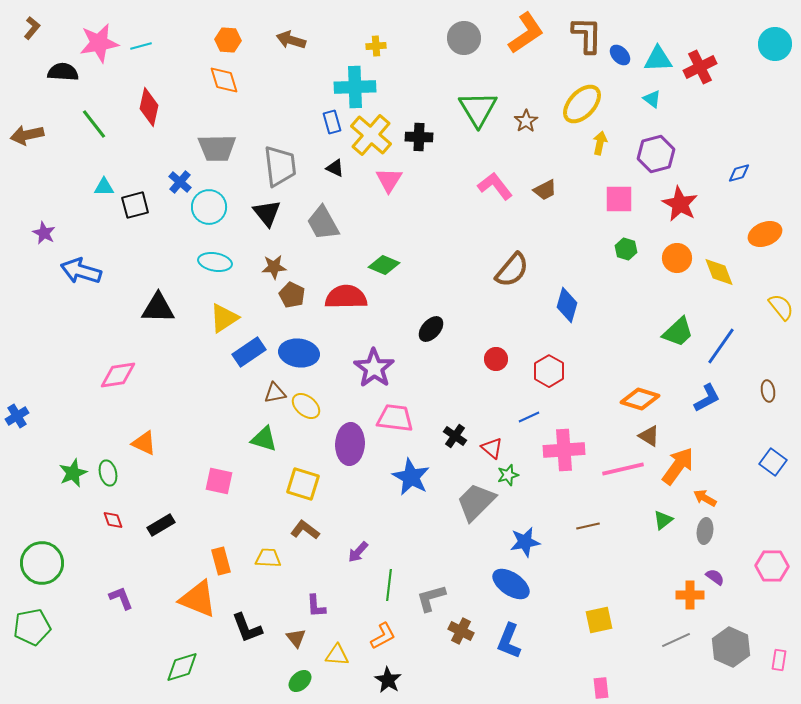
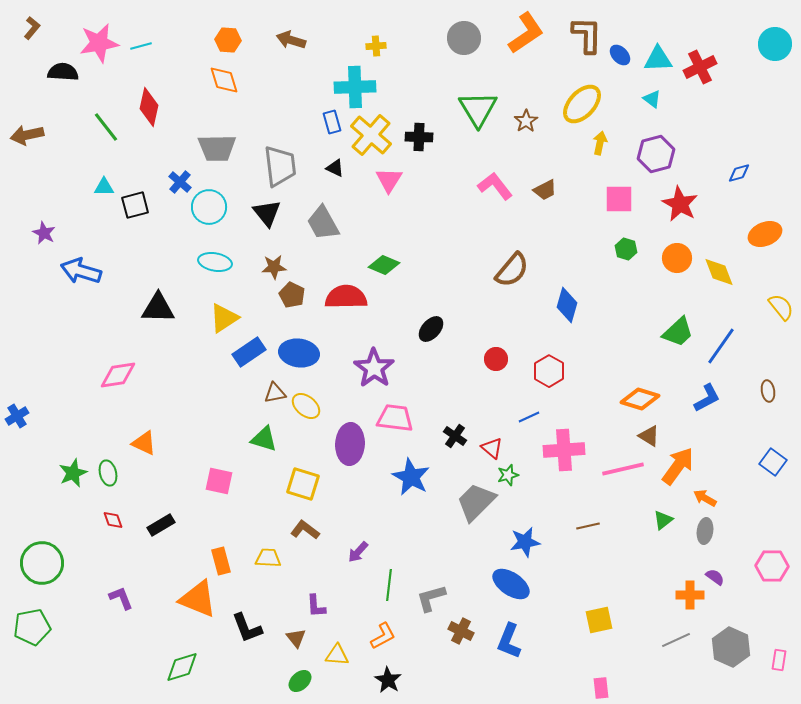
green line at (94, 124): moved 12 px right, 3 px down
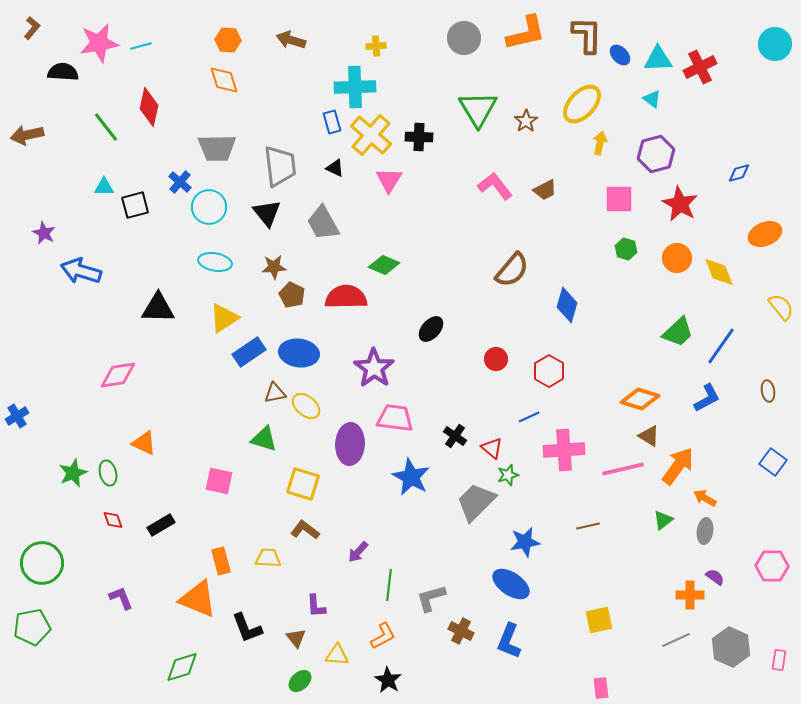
orange L-shape at (526, 33): rotated 21 degrees clockwise
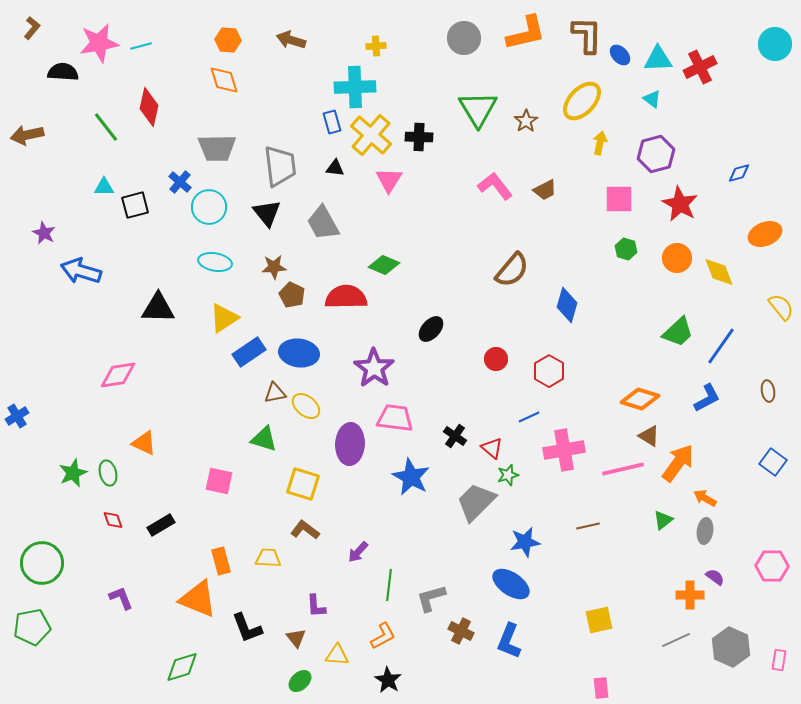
yellow ellipse at (582, 104): moved 3 px up
black triangle at (335, 168): rotated 18 degrees counterclockwise
pink cross at (564, 450): rotated 6 degrees counterclockwise
orange arrow at (678, 466): moved 3 px up
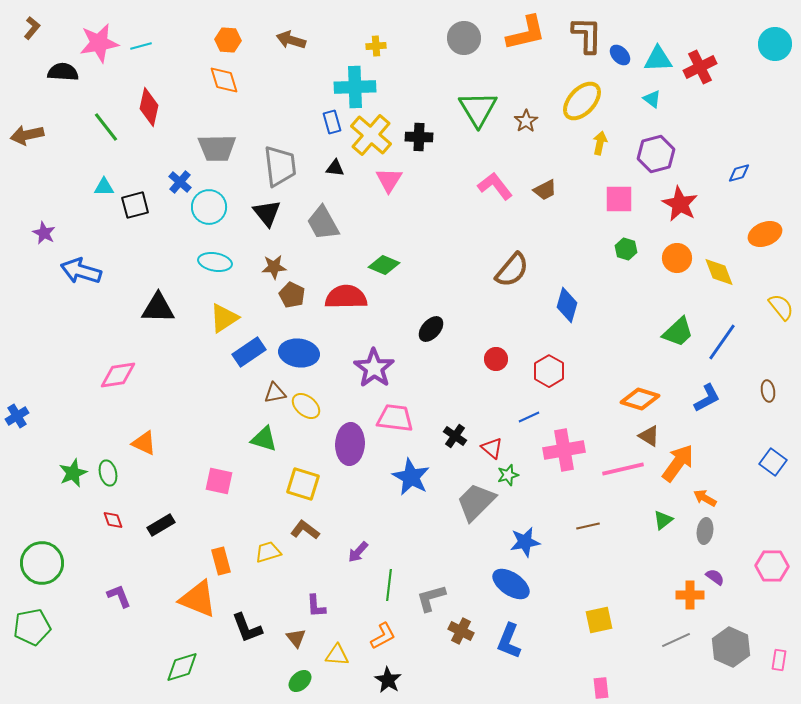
blue line at (721, 346): moved 1 px right, 4 px up
yellow trapezoid at (268, 558): moved 6 px up; rotated 20 degrees counterclockwise
purple L-shape at (121, 598): moved 2 px left, 2 px up
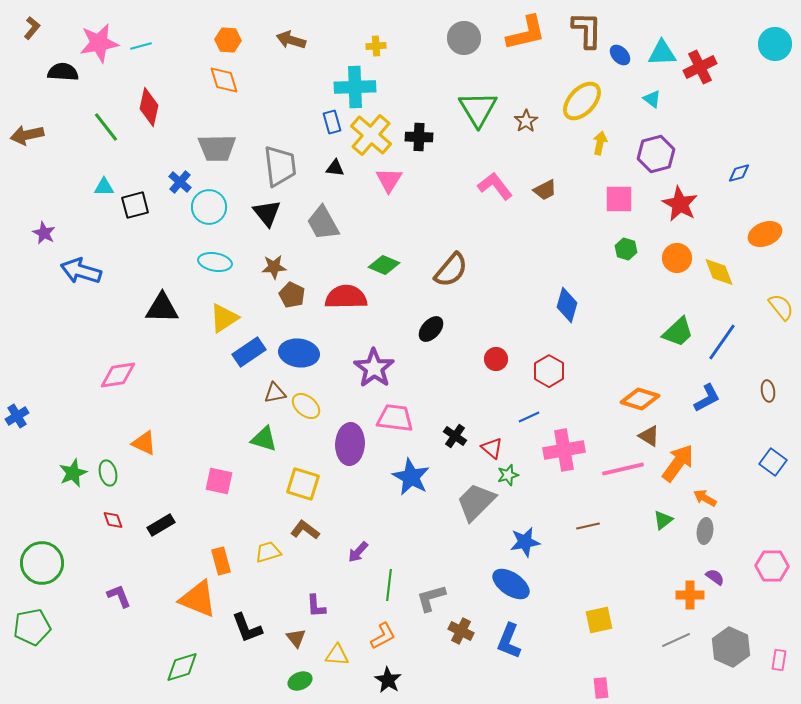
brown L-shape at (587, 35): moved 5 px up
cyan triangle at (658, 59): moved 4 px right, 6 px up
brown semicircle at (512, 270): moved 61 px left
black triangle at (158, 308): moved 4 px right
green ellipse at (300, 681): rotated 20 degrees clockwise
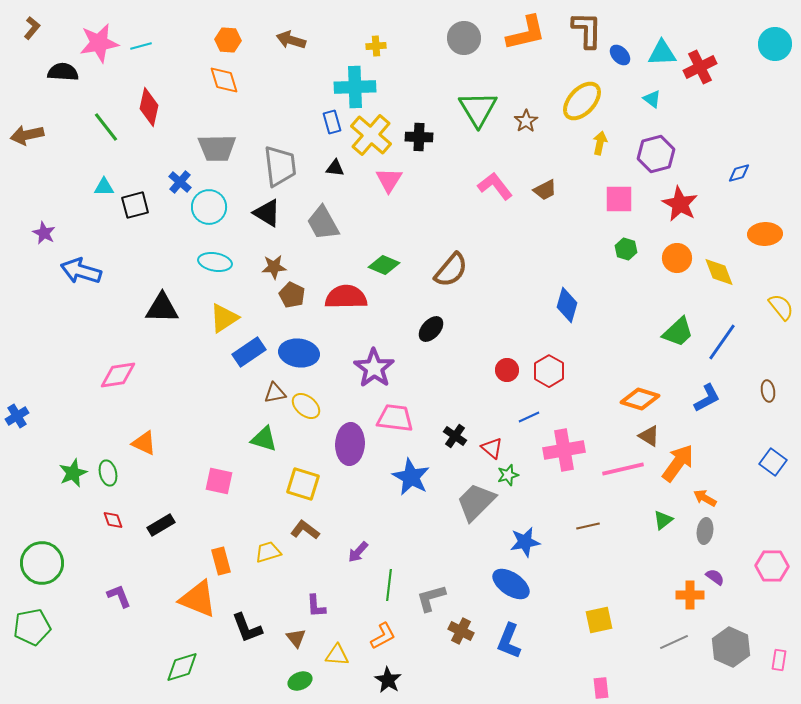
black triangle at (267, 213): rotated 20 degrees counterclockwise
orange ellipse at (765, 234): rotated 20 degrees clockwise
red circle at (496, 359): moved 11 px right, 11 px down
gray line at (676, 640): moved 2 px left, 2 px down
